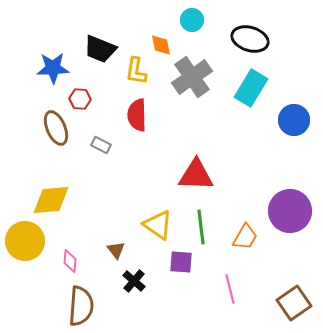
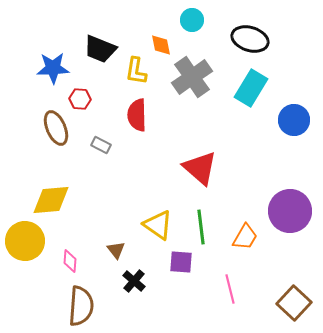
red triangle: moved 4 px right, 7 px up; rotated 39 degrees clockwise
brown square: rotated 12 degrees counterclockwise
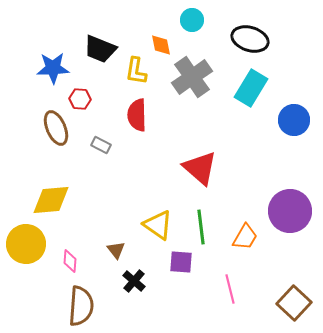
yellow circle: moved 1 px right, 3 px down
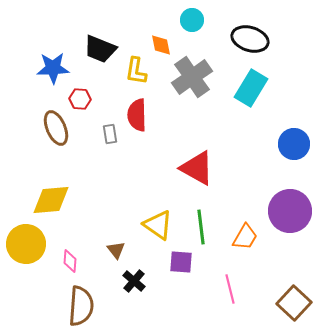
blue circle: moved 24 px down
gray rectangle: moved 9 px right, 11 px up; rotated 54 degrees clockwise
red triangle: moved 3 px left; rotated 12 degrees counterclockwise
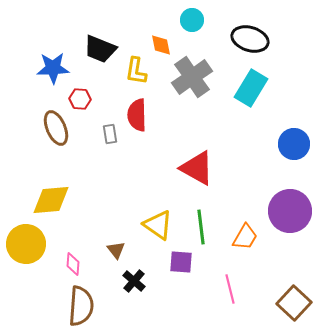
pink diamond: moved 3 px right, 3 px down
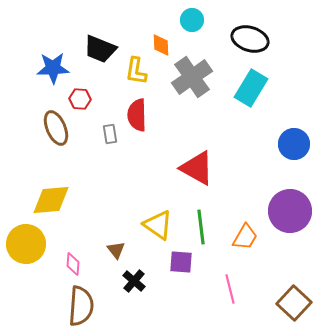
orange diamond: rotated 10 degrees clockwise
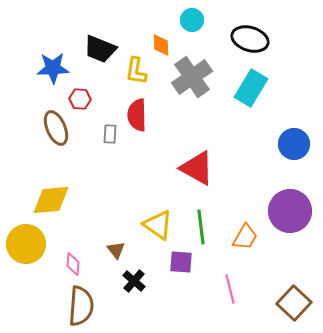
gray rectangle: rotated 12 degrees clockwise
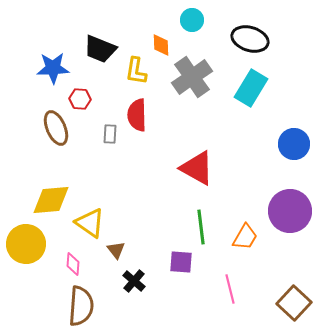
yellow triangle: moved 68 px left, 2 px up
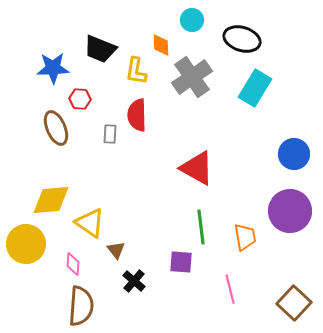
black ellipse: moved 8 px left
cyan rectangle: moved 4 px right
blue circle: moved 10 px down
orange trapezoid: rotated 40 degrees counterclockwise
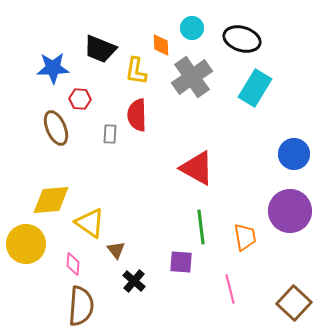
cyan circle: moved 8 px down
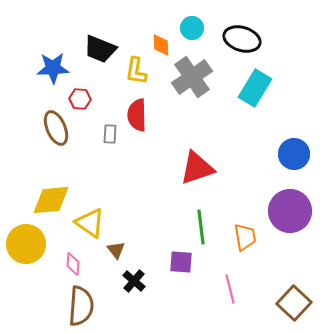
red triangle: rotated 48 degrees counterclockwise
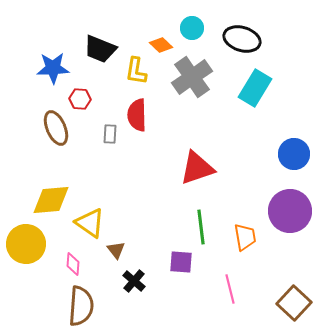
orange diamond: rotated 45 degrees counterclockwise
